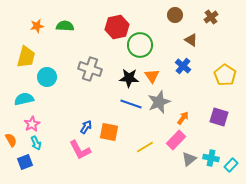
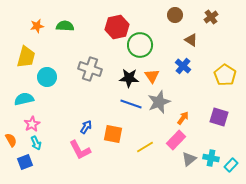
orange square: moved 4 px right, 2 px down
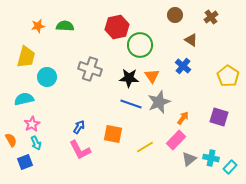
orange star: moved 1 px right
yellow pentagon: moved 3 px right, 1 px down
blue arrow: moved 7 px left
cyan rectangle: moved 1 px left, 2 px down
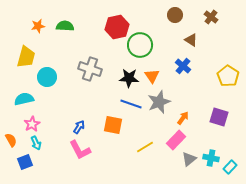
brown cross: rotated 16 degrees counterclockwise
orange square: moved 9 px up
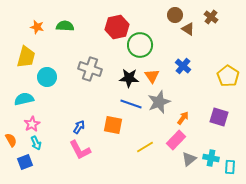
orange star: moved 1 px left, 1 px down; rotated 24 degrees clockwise
brown triangle: moved 3 px left, 11 px up
cyan rectangle: rotated 40 degrees counterclockwise
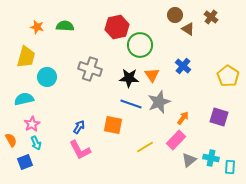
orange triangle: moved 1 px up
gray triangle: moved 1 px down
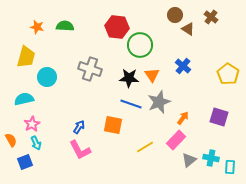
red hexagon: rotated 20 degrees clockwise
yellow pentagon: moved 2 px up
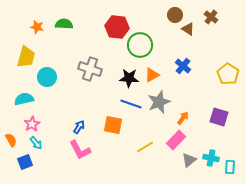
green semicircle: moved 1 px left, 2 px up
orange triangle: rotated 35 degrees clockwise
cyan arrow: rotated 16 degrees counterclockwise
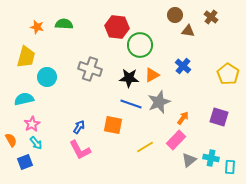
brown triangle: moved 2 px down; rotated 24 degrees counterclockwise
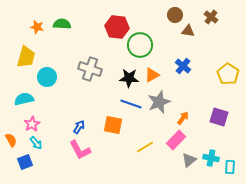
green semicircle: moved 2 px left
